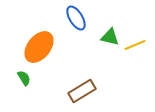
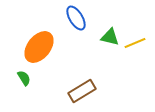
yellow line: moved 2 px up
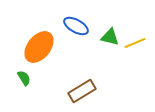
blue ellipse: moved 8 px down; rotated 30 degrees counterclockwise
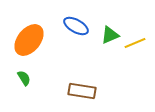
green triangle: moved 2 px up; rotated 36 degrees counterclockwise
orange ellipse: moved 10 px left, 7 px up
brown rectangle: rotated 40 degrees clockwise
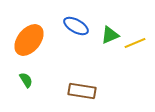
green semicircle: moved 2 px right, 2 px down
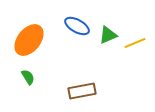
blue ellipse: moved 1 px right
green triangle: moved 2 px left
green semicircle: moved 2 px right, 3 px up
brown rectangle: rotated 20 degrees counterclockwise
